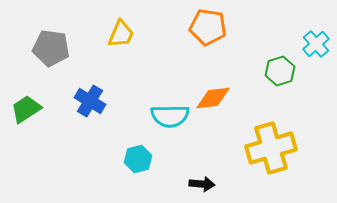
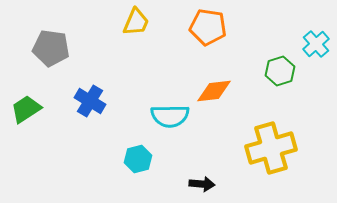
yellow trapezoid: moved 15 px right, 12 px up
orange diamond: moved 1 px right, 7 px up
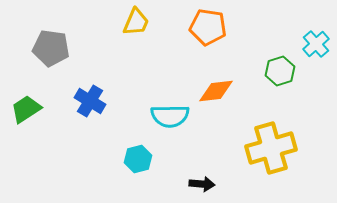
orange diamond: moved 2 px right
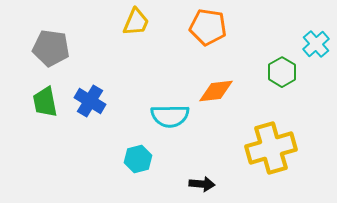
green hexagon: moved 2 px right, 1 px down; rotated 12 degrees counterclockwise
green trapezoid: moved 19 px right, 7 px up; rotated 68 degrees counterclockwise
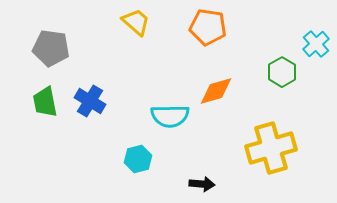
yellow trapezoid: rotated 72 degrees counterclockwise
orange diamond: rotated 9 degrees counterclockwise
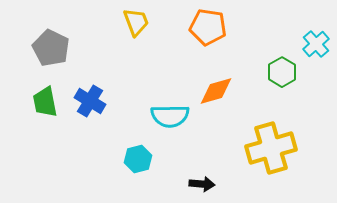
yellow trapezoid: rotated 28 degrees clockwise
gray pentagon: rotated 18 degrees clockwise
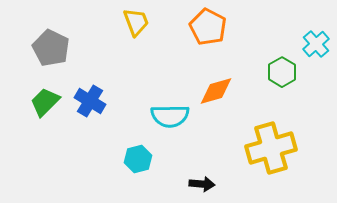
orange pentagon: rotated 18 degrees clockwise
green trapezoid: rotated 56 degrees clockwise
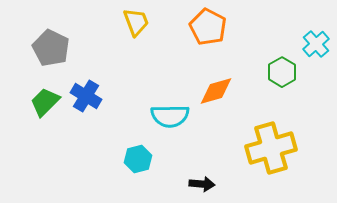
blue cross: moved 4 px left, 5 px up
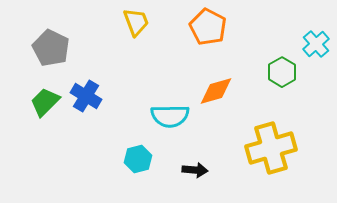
black arrow: moved 7 px left, 14 px up
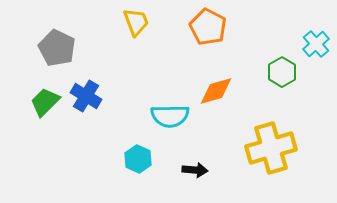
gray pentagon: moved 6 px right
cyan hexagon: rotated 20 degrees counterclockwise
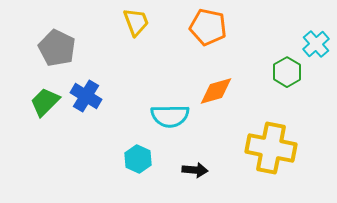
orange pentagon: rotated 15 degrees counterclockwise
green hexagon: moved 5 px right
yellow cross: rotated 27 degrees clockwise
